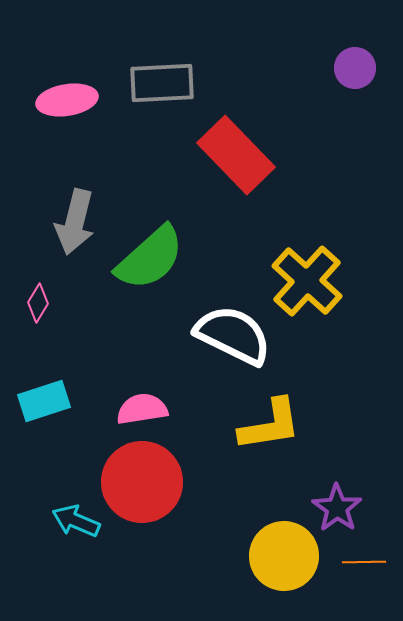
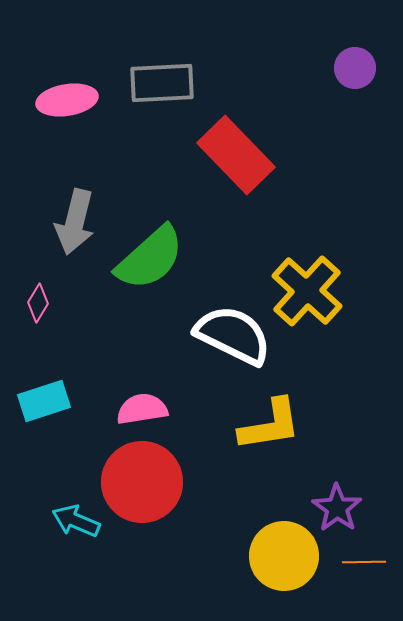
yellow cross: moved 10 px down
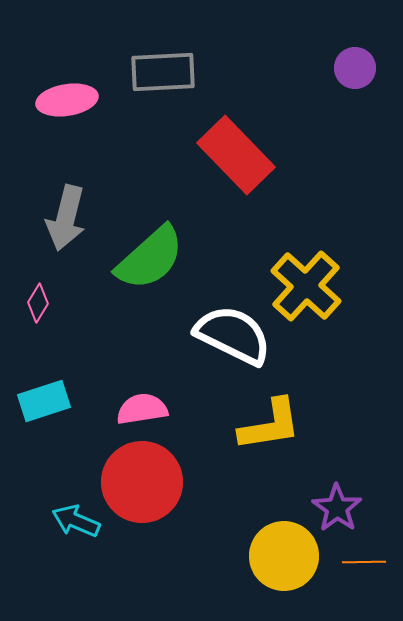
gray rectangle: moved 1 px right, 11 px up
gray arrow: moved 9 px left, 4 px up
yellow cross: moved 1 px left, 5 px up
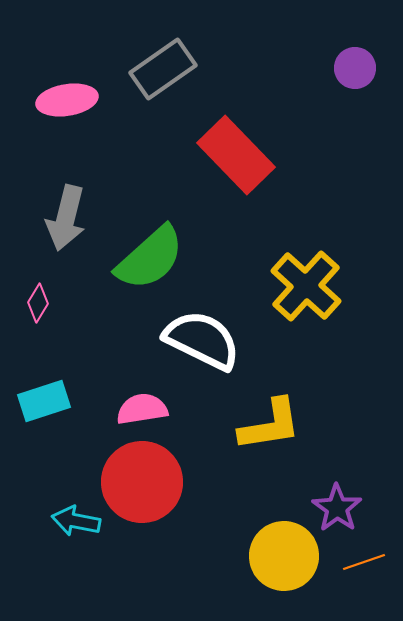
gray rectangle: moved 3 px up; rotated 32 degrees counterclockwise
white semicircle: moved 31 px left, 5 px down
cyan arrow: rotated 12 degrees counterclockwise
orange line: rotated 18 degrees counterclockwise
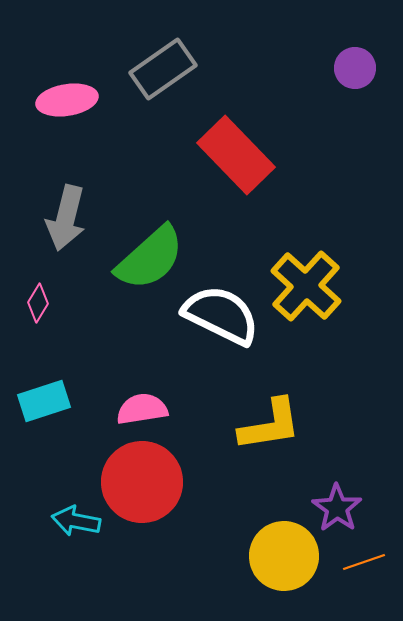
white semicircle: moved 19 px right, 25 px up
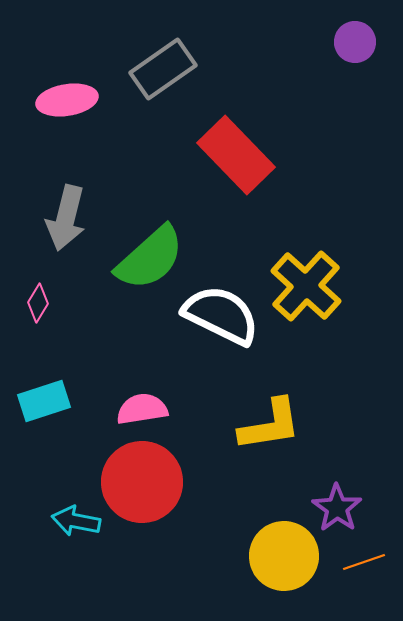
purple circle: moved 26 px up
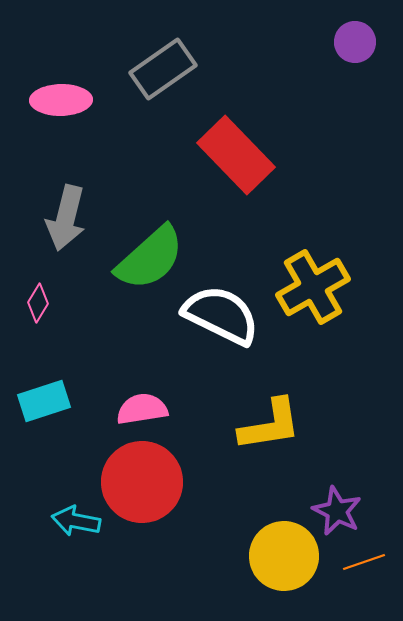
pink ellipse: moved 6 px left; rotated 8 degrees clockwise
yellow cross: moved 7 px right, 1 px down; rotated 18 degrees clockwise
purple star: moved 3 px down; rotated 9 degrees counterclockwise
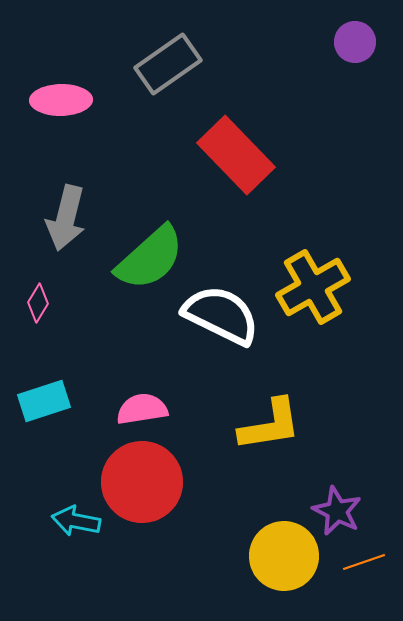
gray rectangle: moved 5 px right, 5 px up
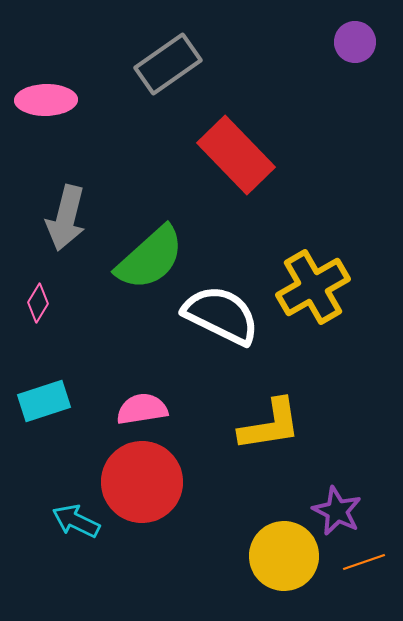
pink ellipse: moved 15 px left
cyan arrow: rotated 15 degrees clockwise
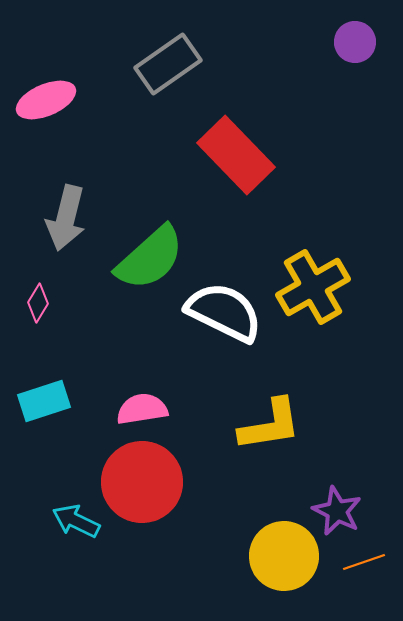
pink ellipse: rotated 22 degrees counterclockwise
white semicircle: moved 3 px right, 3 px up
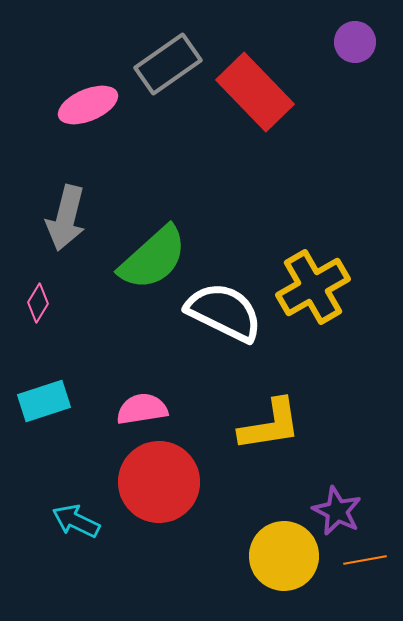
pink ellipse: moved 42 px right, 5 px down
red rectangle: moved 19 px right, 63 px up
green semicircle: moved 3 px right
red circle: moved 17 px right
orange line: moved 1 px right, 2 px up; rotated 9 degrees clockwise
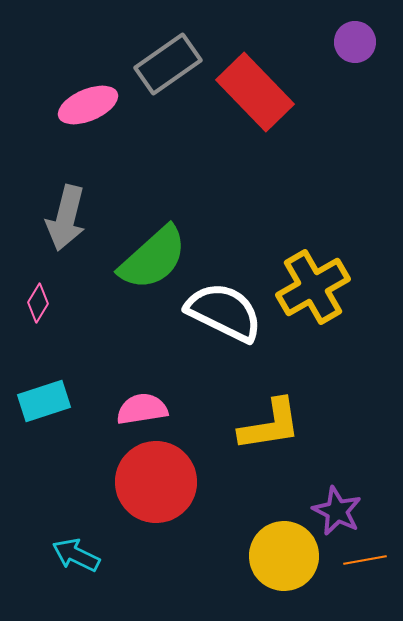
red circle: moved 3 px left
cyan arrow: moved 34 px down
